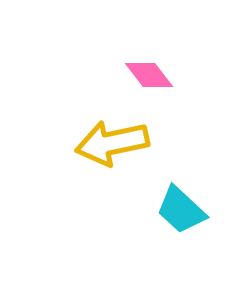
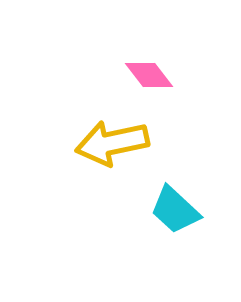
cyan trapezoid: moved 6 px left
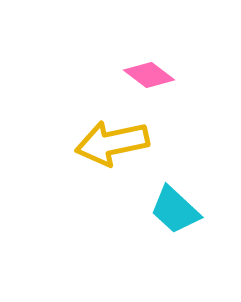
pink diamond: rotated 15 degrees counterclockwise
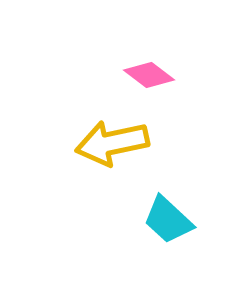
cyan trapezoid: moved 7 px left, 10 px down
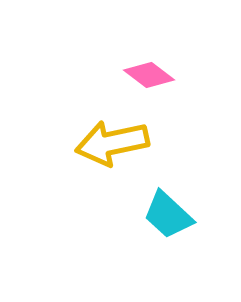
cyan trapezoid: moved 5 px up
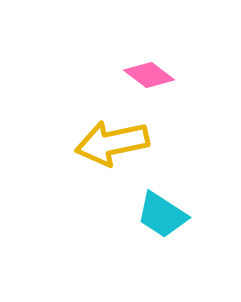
cyan trapezoid: moved 6 px left; rotated 10 degrees counterclockwise
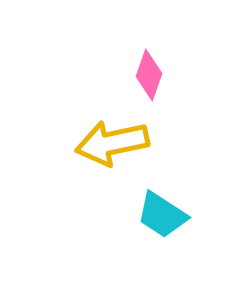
pink diamond: rotated 72 degrees clockwise
